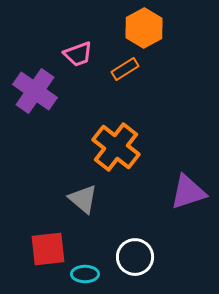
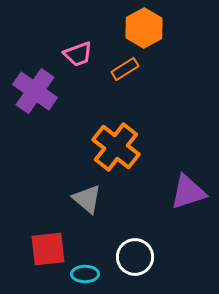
gray triangle: moved 4 px right
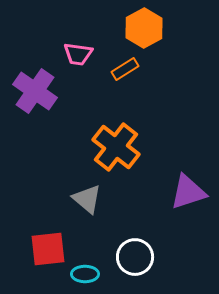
pink trapezoid: rotated 28 degrees clockwise
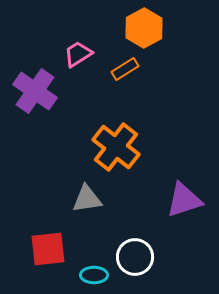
pink trapezoid: rotated 140 degrees clockwise
purple triangle: moved 4 px left, 8 px down
gray triangle: rotated 48 degrees counterclockwise
cyan ellipse: moved 9 px right, 1 px down
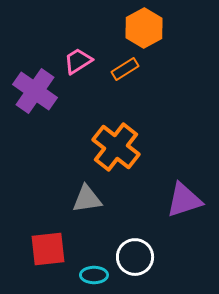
pink trapezoid: moved 7 px down
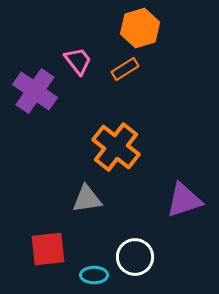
orange hexagon: moved 4 px left; rotated 12 degrees clockwise
pink trapezoid: rotated 84 degrees clockwise
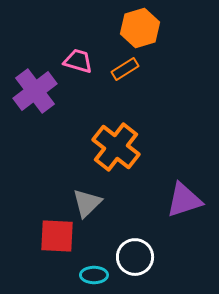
pink trapezoid: rotated 36 degrees counterclockwise
purple cross: rotated 18 degrees clockwise
gray triangle: moved 4 px down; rotated 36 degrees counterclockwise
red square: moved 9 px right, 13 px up; rotated 9 degrees clockwise
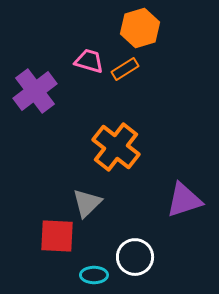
pink trapezoid: moved 11 px right
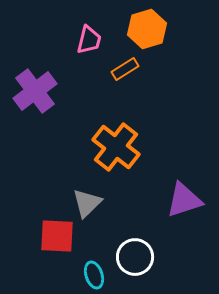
orange hexagon: moved 7 px right, 1 px down
pink trapezoid: moved 21 px up; rotated 88 degrees clockwise
cyan ellipse: rotated 72 degrees clockwise
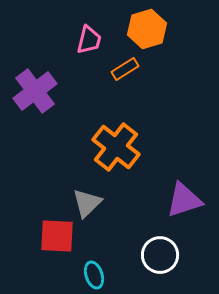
white circle: moved 25 px right, 2 px up
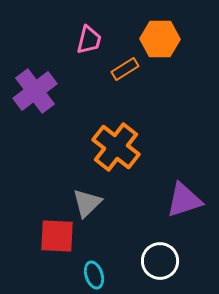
orange hexagon: moved 13 px right, 10 px down; rotated 18 degrees clockwise
white circle: moved 6 px down
